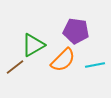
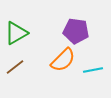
green triangle: moved 17 px left, 12 px up
cyan line: moved 2 px left, 5 px down
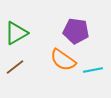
orange semicircle: rotated 80 degrees clockwise
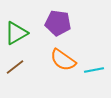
purple pentagon: moved 18 px left, 8 px up
cyan line: moved 1 px right
